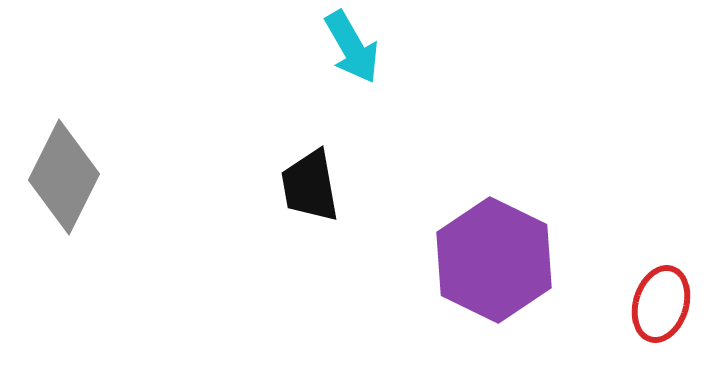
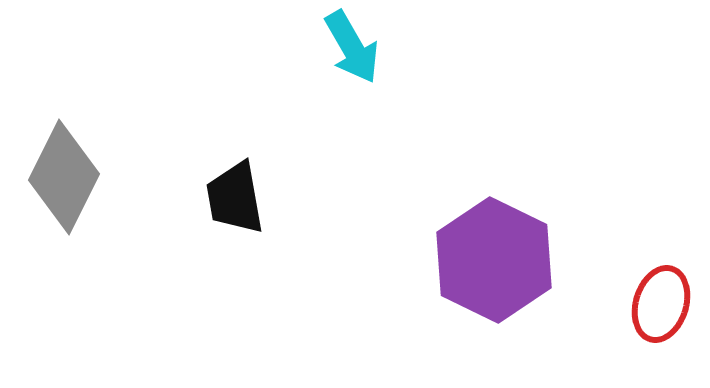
black trapezoid: moved 75 px left, 12 px down
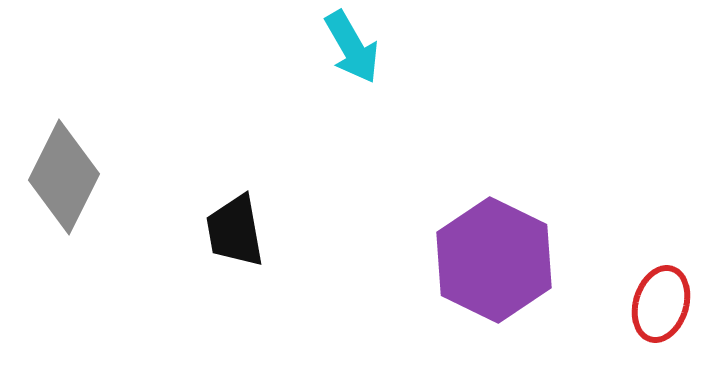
black trapezoid: moved 33 px down
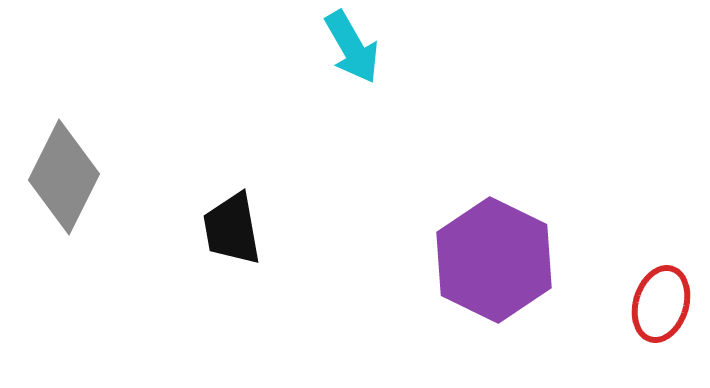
black trapezoid: moved 3 px left, 2 px up
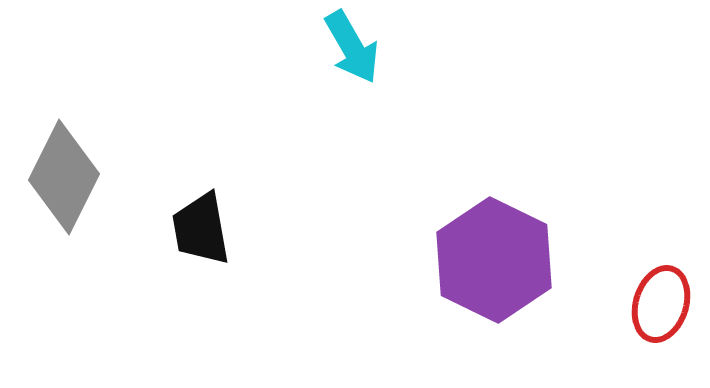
black trapezoid: moved 31 px left
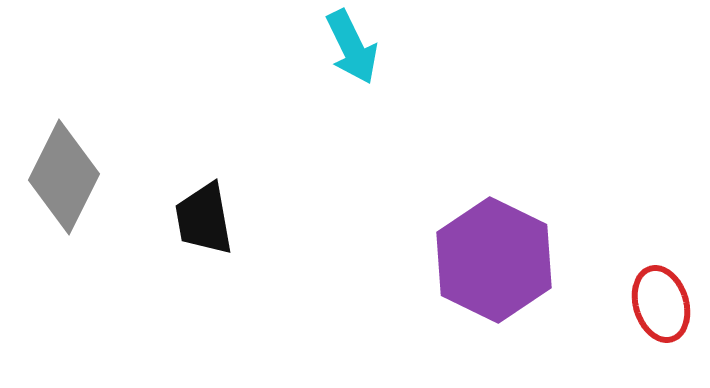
cyan arrow: rotated 4 degrees clockwise
black trapezoid: moved 3 px right, 10 px up
red ellipse: rotated 34 degrees counterclockwise
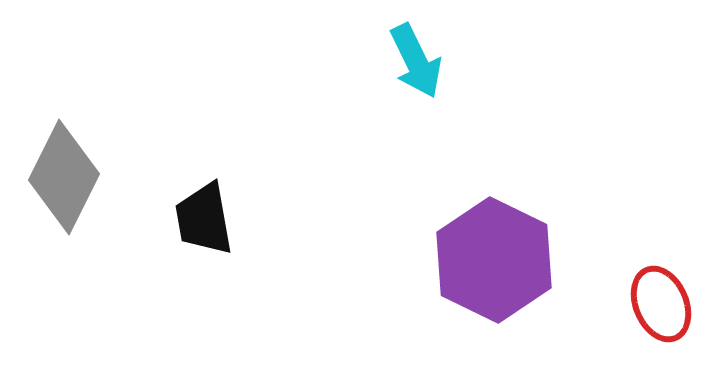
cyan arrow: moved 64 px right, 14 px down
red ellipse: rotated 6 degrees counterclockwise
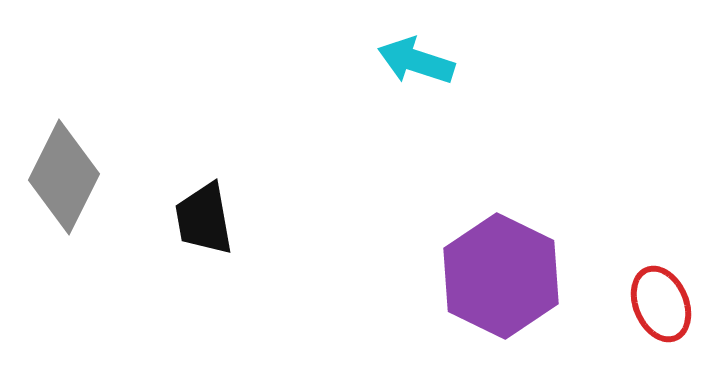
cyan arrow: rotated 134 degrees clockwise
purple hexagon: moved 7 px right, 16 px down
